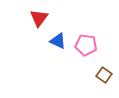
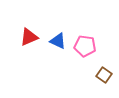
red triangle: moved 10 px left, 19 px down; rotated 30 degrees clockwise
pink pentagon: moved 1 px left, 1 px down
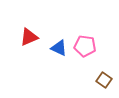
blue triangle: moved 1 px right, 7 px down
brown square: moved 5 px down
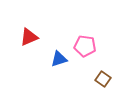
blue triangle: moved 11 px down; rotated 42 degrees counterclockwise
brown square: moved 1 px left, 1 px up
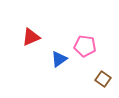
red triangle: moved 2 px right
blue triangle: rotated 18 degrees counterclockwise
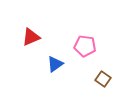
blue triangle: moved 4 px left, 5 px down
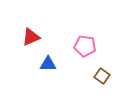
blue triangle: moved 7 px left; rotated 36 degrees clockwise
brown square: moved 1 px left, 3 px up
